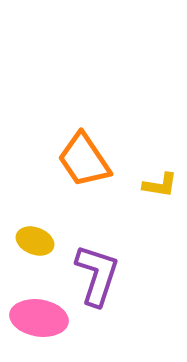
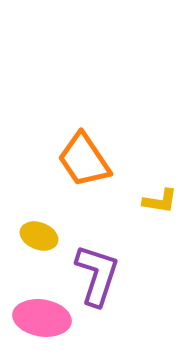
yellow L-shape: moved 16 px down
yellow ellipse: moved 4 px right, 5 px up
pink ellipse: moved 3 px right
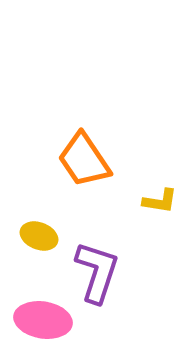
purple L-shape: moved 3 px up
pink ellipse: moved 1 px right, 2 px down
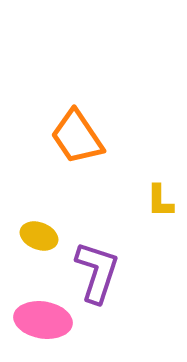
orange trapezoid: moved 7 px left, 23 px up
yellow L-shape: rotated 81 degrees clockwise
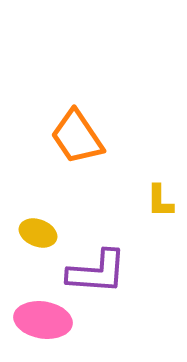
yellow ellipse: moved 1 px left, 3 px up
purple L-shape: rotated 76 degrees clockwise
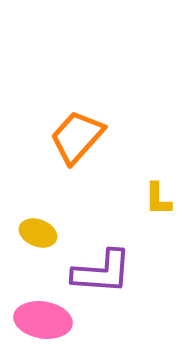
orange trapezoid: rotated 76 degrees clockwise
yellow L-shape: moved 2 px left, 2 px up
purple L-shape: moved 5 px right
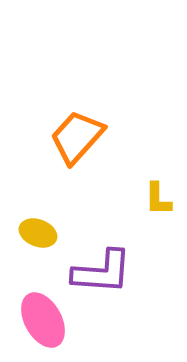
pink ellipse: rotated 52 degrees clockwise
